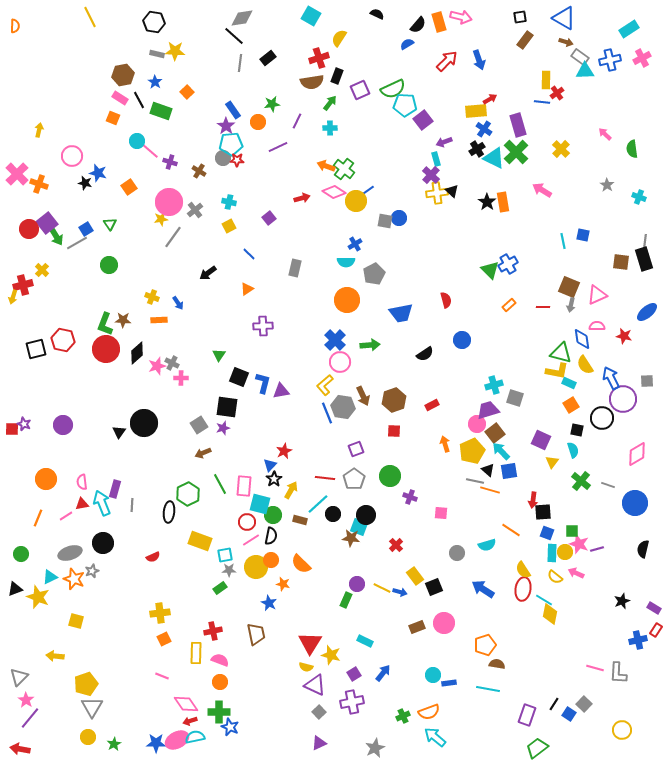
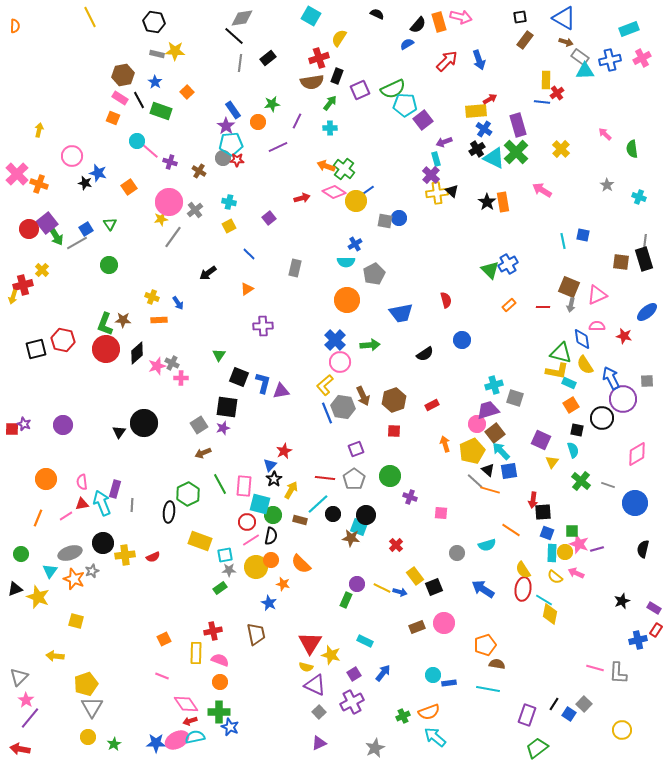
cyan rectangle at (629, 29): rotated 12 degrees clockwise
gray line at (475, 481): rotated 30 degrees clockwise
cyan triangle at (50, 577): moved 6 px up; rotated 28 degrees counterclockwise
yellow cross at (160, 613): moved 35 px left, 58 px up
purple cross at (352, 702): rotated 15 degrees counterclockwise
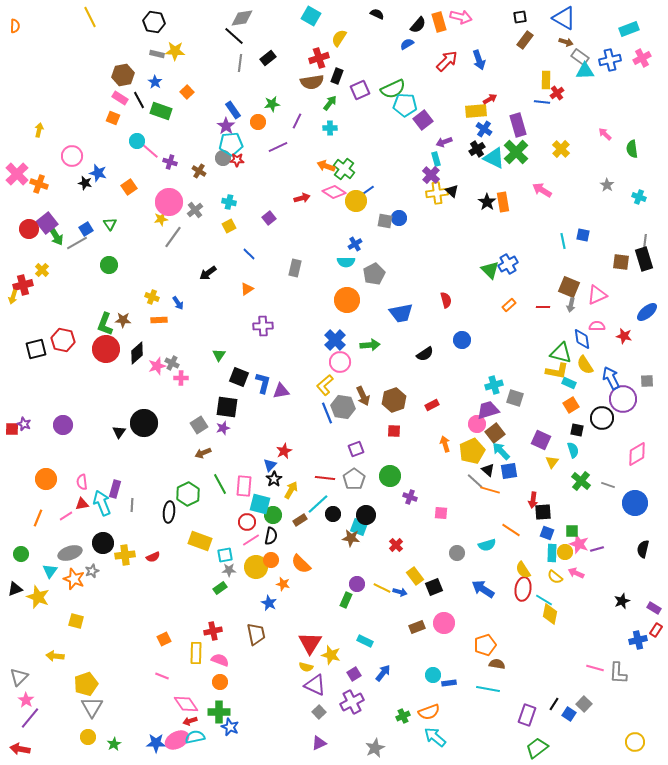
brown rectangle at (300, 520): rotated 48 degrees counterclockwise
yellow circle at (622, 730): moved 13 px right, 12 px down
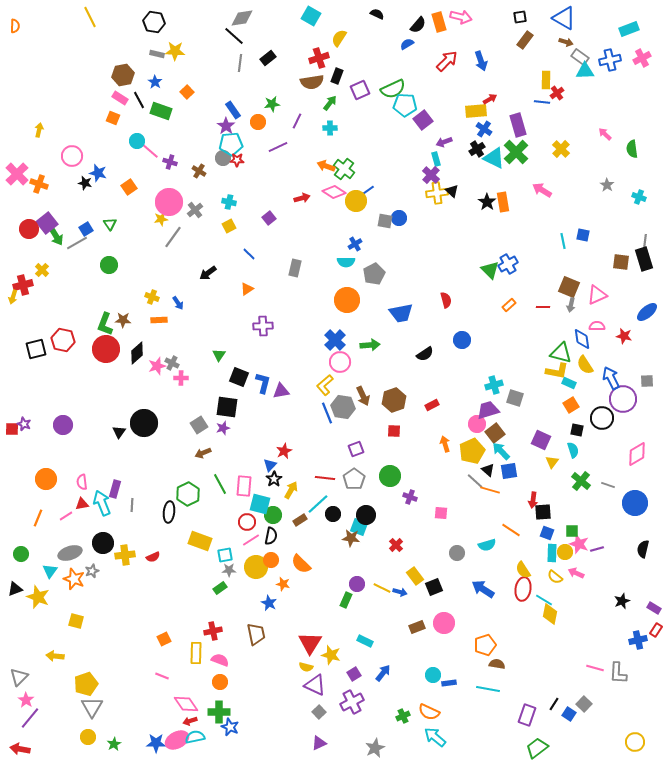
blue arrow at (479, 60): moved 2 px right, 1 px down
orange semicircle at (429, 712): rotated 45 degrees clockwise
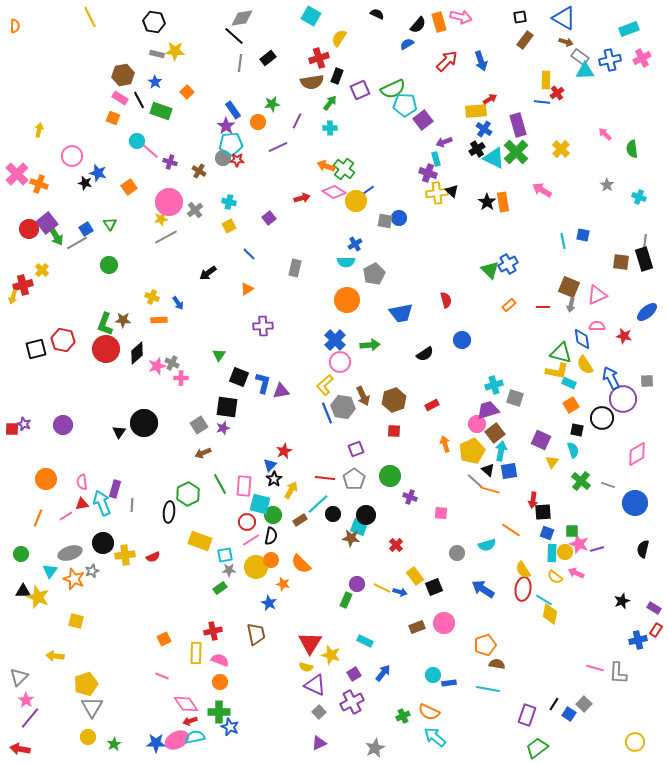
purple cross at (431, 175): moved 3 px left, 2 px up; rotated 24 degrees counterclockwise
gray line at (173, 237): moved 7 px left; rotated 25 degrees clockwise
cyan arrow at (501, 451): rotated 54 degrees clockwise
black triangle at (15, 589): moved 8 px right, 2 px down; rotated 21 degrees clockwise
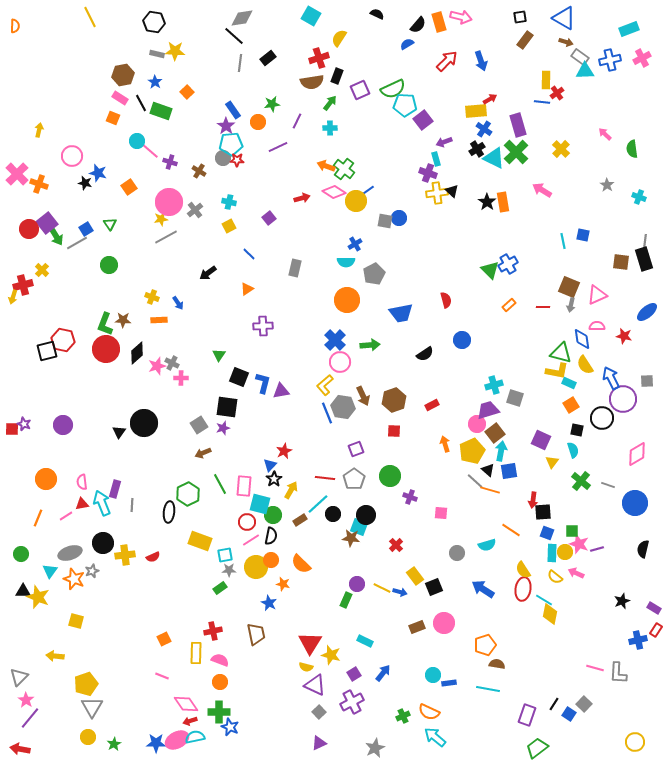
black line at (139, 100): moved 2 px right, 3 px down
black square at (36, 349): moved 11 px right, 2 px down
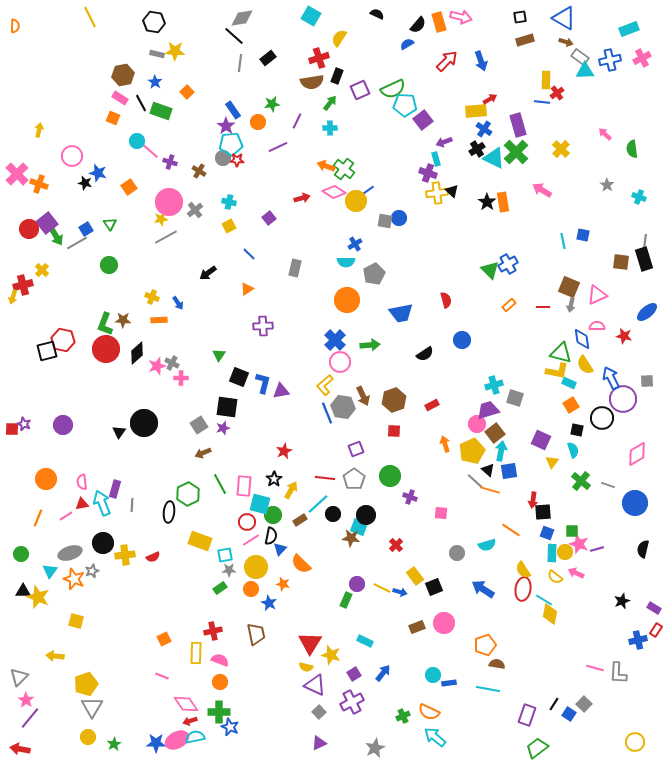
brown rectangle at (525, 40): rotated 36 degrees clockwise
blue triangle at (270, 465): moved 10 px right, 84 px down
orange circle at (271, 560): moved 20 px left, 29 px down
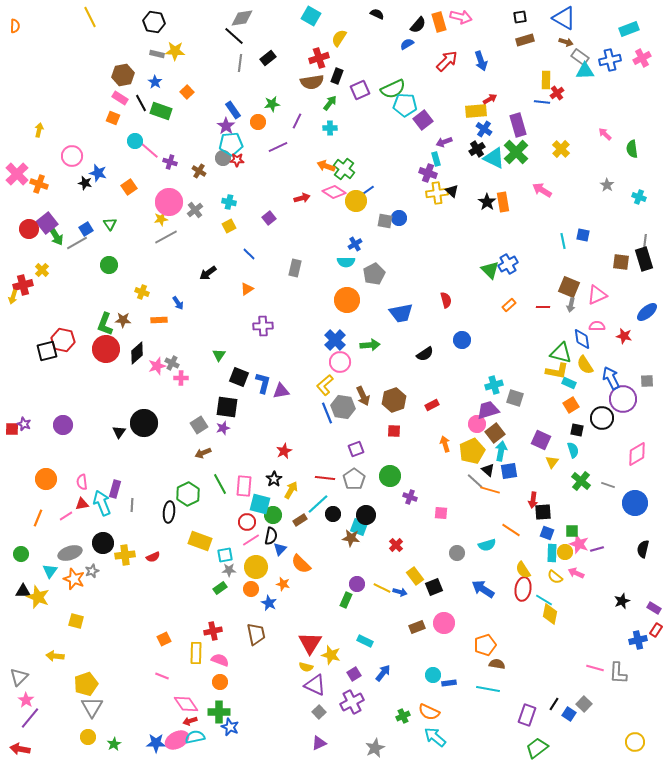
cyan circle at (137, 141): moved 2 px left
yellow cross at (152, 297): moved 10 px left, 5 px up
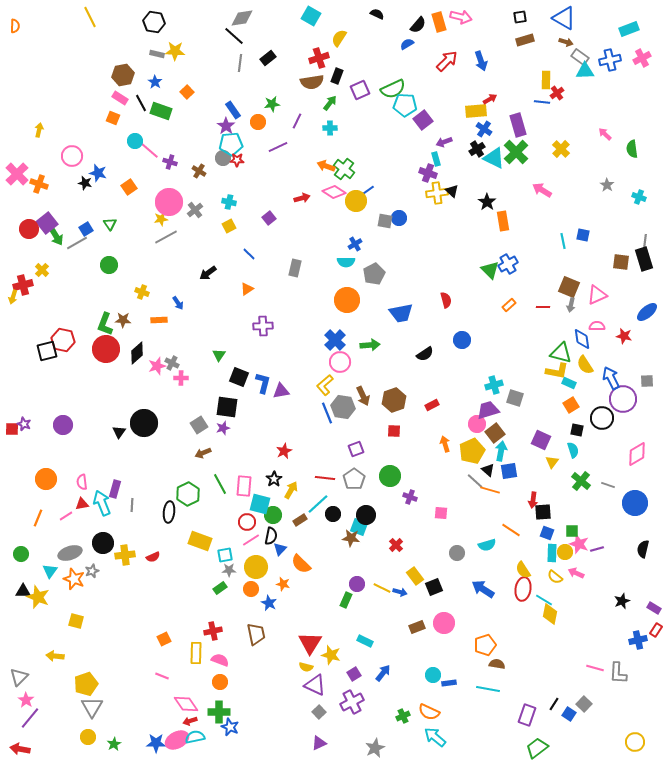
orange rectangle at (503, 202): moved 19 px down
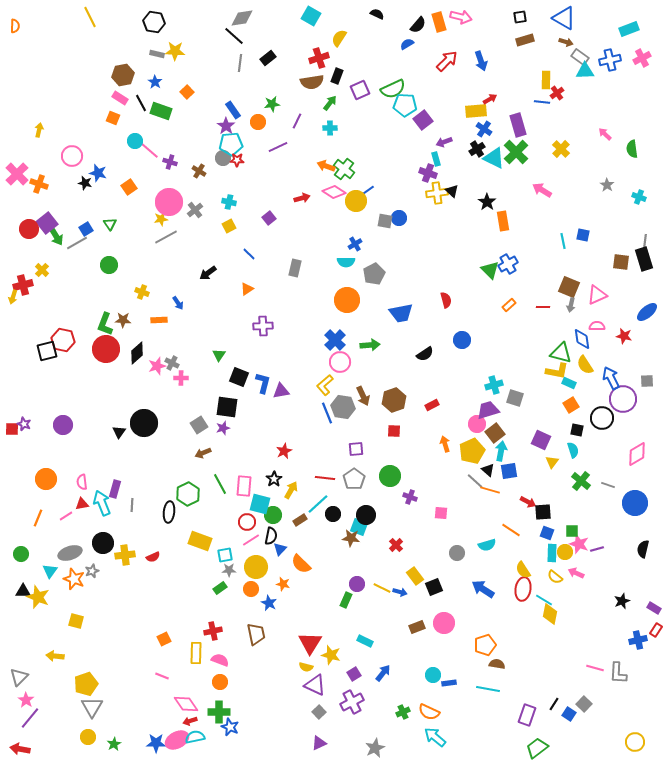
purple square at (356, 449): rotated 14 degrees clockwise
red arrow at (533, 500): moved 5 px left, 2 px down; rotated 70 degrees counterclockwise
green cross at (403, 716): moved 4 px up
